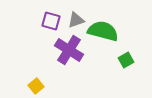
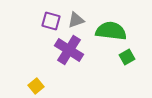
green semicircle: moved 8 px right; rotated 8 degrees counterclockwise
green square: moved 1 px right, 3 px up
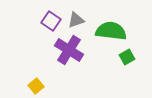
purple square: rotated 18 degrees clockwise
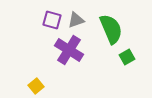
purple square: moved 1 px right, 1 px up; rotated 18 degrees counterclockwise
green semicircle: moved 2 px up; rotated 60 degrees clockwise
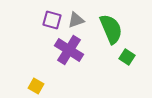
green square: rotated 28 degrees counterclockwise
yellow square: rotated 21 degrees counterclockwise
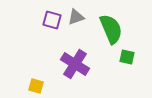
gray triangle: moved 3 px up
purple cross: moved 6 px right, 14 px down
green square: rotated 21 degrees counterclockwise
yellow square: rotated 14 degrees counterclockwise
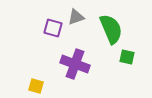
purple square: moved 1 px right, 8 px down
purple cross: rotated 12 degrees counterclockwise
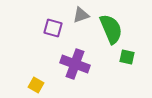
gray triangle: moved 5 px right, 2 px up
yellow square: moved 1 px up; rotated 14 degrees clockwise
